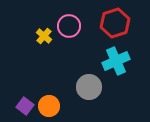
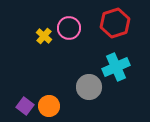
pink circle: moved 2 px down
cyan cross: moved 6 px down
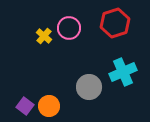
cyan cross: moved 7 px right, 5 px down
